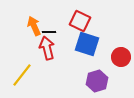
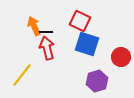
black line: moved 3 px left
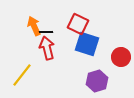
red square: moved 2 px left, 3 px down
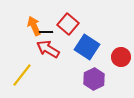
red square: moved 10 px left; rotated 15 degrees clockwise
blue square: moved 3 px down; rotated 15 degrees clockwise
red arrow: moved 1 px right, 1 px down; rotated 45 degrees counterclockwise
purple hexagon: moved 3 px left, 2 px up; rotated 10 degrees counterclockwise
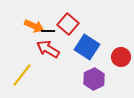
orange arrow: rotated 138 degrees clockwise
black line: moved 2 px right, 1 px up
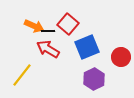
blue square: rotated 35 degrees clockwise
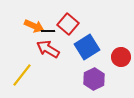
blue square: rotated 10 degrees counterclockwise
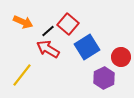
orange arrow: moved 11 px left, 4 px up
black line: rotated 40 degrees counterclockwise
purple hexagon: moved 10 px right, 1 px up
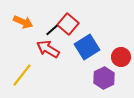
black line: moved 4 px right, 1 px up
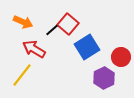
red arrow: moved 14 px left
